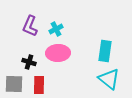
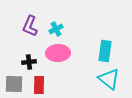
black cross: rotated 24 degrees counterclockwise
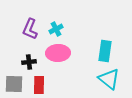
purple L-shape: moved 3 px down
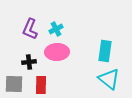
pink ellipse: moved 1 px left, 1 px up
red rectangle: moved 2 px right
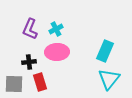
cyan rectangle: rotated 15 degrees clockwise
cyan triangle: rotated 30 degrees clockwise
red rectangle: moved 1 px left, 3 px up; rotated 18 degrees counterclockwise
